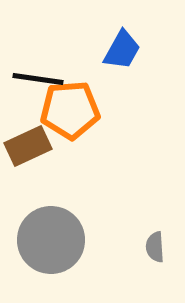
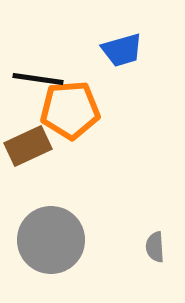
blue trapezoid: rotated 45 degrees clockwise
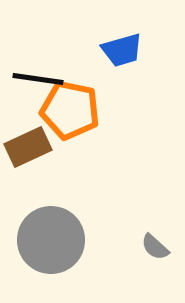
orange pentagon: rotated 16 degrees clockwise
brown rectangle: moved 1 px down
gray semicircle: rotated 44 degrees counterclockwise
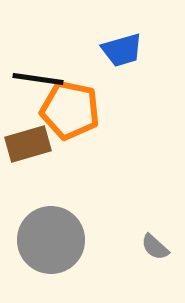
brown rectangle: moved 3 px up; rotated 9 degrees clockwise
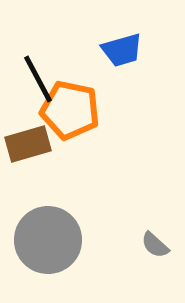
black line: rotated 54 degrees clockwise
gray circle: moved 3 px left
gray semicircle: moved 2 px up
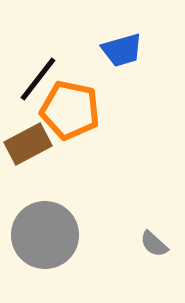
black line: rotated 66 degrees clockwise
brown rectangle: rotated 12 degrees counterclockwise
gray circle: moved 3 px left, 5 px up
gray semicircle: moved 1 px left, 1 px up
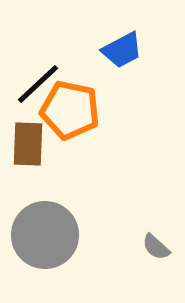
blue trapezoid: rotated 12 degrees counterclockwise
black line: moved 5 px down; rotated 9 degrees clockwise
brown rectangle: rotated 60 degrees counterclockwise
gray semicircle: moved 2 px right, 3 px down
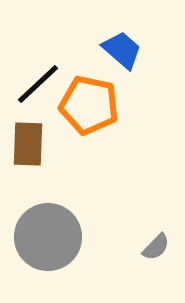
blue trapezoid: rotated 111 degrees counterclockwise
orange pentagon: moved 19 px right, 5 px up
gray circle: moved 3 px right, 2 px down
gray semicircle: rotated 88 degrees counterclockwise
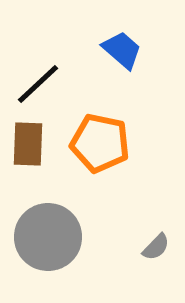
orange pentagon: moved 11 px right, 38 px down
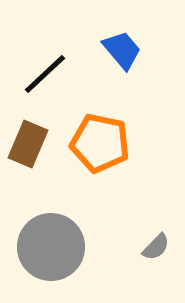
blue trapezoid: rotated 9 degrees clockwise
black line: moved 7 px right, 10 px up
brown rectangle: rotated 21 degrees clockwise
gray circle: moved 3 px right, 10 px down
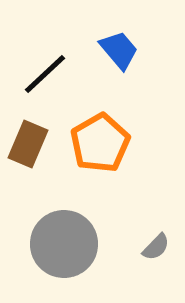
blue trapezoid: moved 3 px left
orange pentagon: rotated 30 degrees clockwise
gray circle: moved 13 px right, 3 px up
